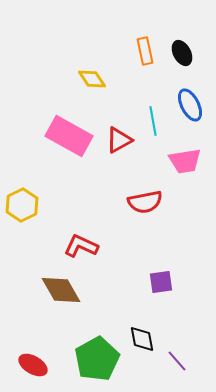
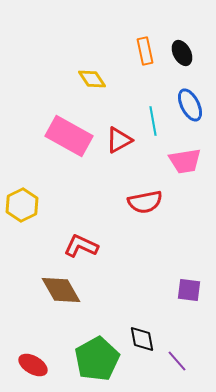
purple square: moved 28 px right, 8 px down; rotated 15 degrees clockwise
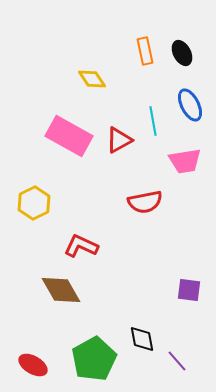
yellow hexagon: moved 12 px right, 2 px up
green pentagon: moved 3 px left
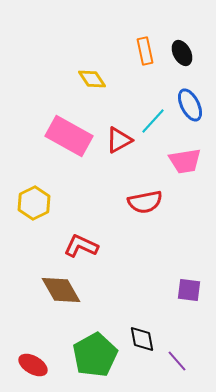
cyan line: rotated 52 degrees clockwise
green pentagon: moved 1 px right, 4 px up
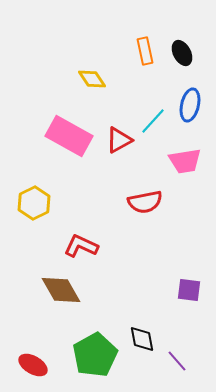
blue ellipse: rotated 40 degrees clockwise
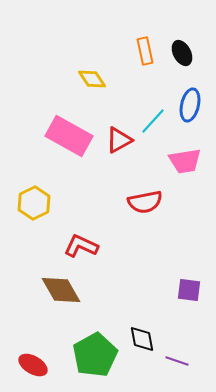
purple line: rotated 30 degrees counterclockwise
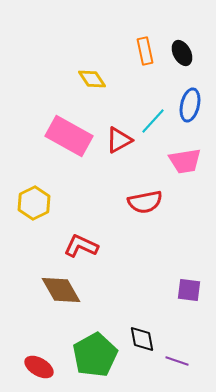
red ellipse: moved 6 px right, 2 px down
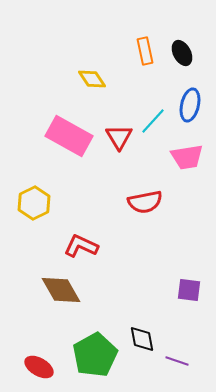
red triangle: moved 3 px up; rotated 32 degrees counterclockwise
pink trapezoid: moved 2 px right, 4 px up
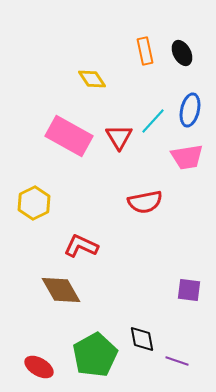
blue ellipse: moved 5 px down
